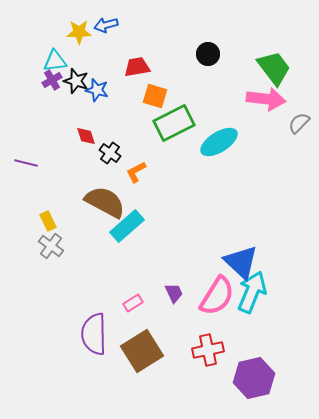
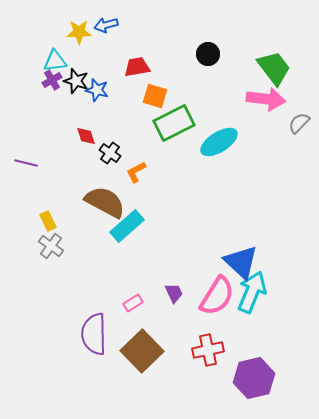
brown square: rotated 12 degrees counterclockwise
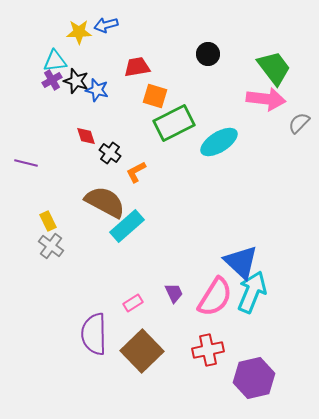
pink semicircle: moved 2 px left, 1 px down
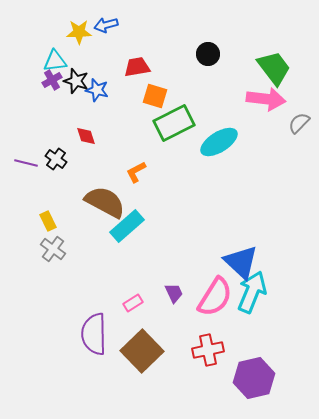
black cross: moved 54 px left, 6 px down
gray cross: moved 2 px right, 3 px down
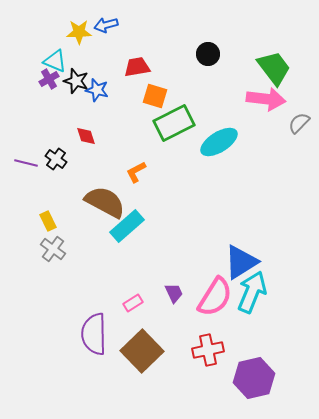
cyan triangle: rotated 30 degrees clockwise
purple cross: moved 3 px left, 1 px up
blue triangle: rotated 45 degrees clockwise
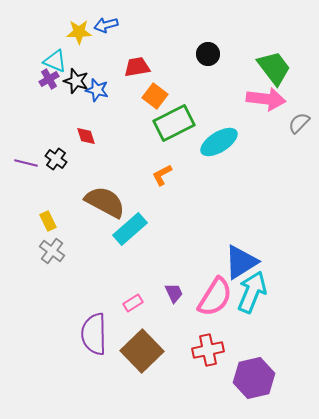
orange square: rotated 20 degrees clockwise
orange L-shape: moved 26 px right, 3 px down
cyan rectangle: moved 3 px right, 3 px down
gray cross: moved 1 px left, 2 px down
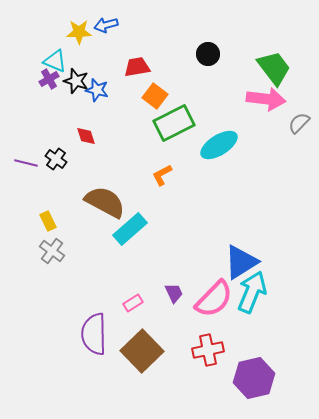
cyan ellipse: moved 3 px down
pink semicircle: moved 1 px left, 2 px down; rotated 12 degrees clockwise
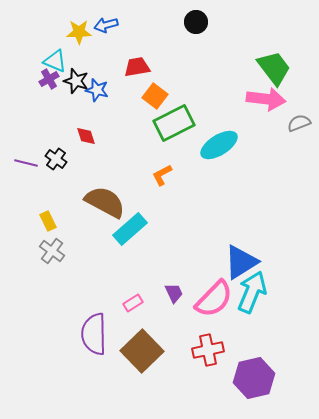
black circle: moved 12 px left, 32 px up
gray semicircle: rotated 25 degrees clockwise
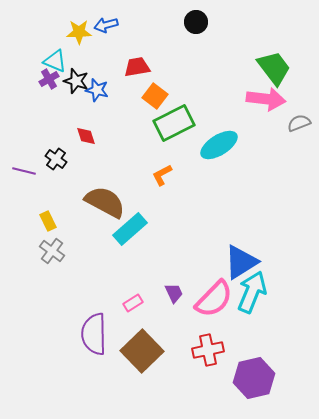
purple line: moved 2 px left, 8 px down
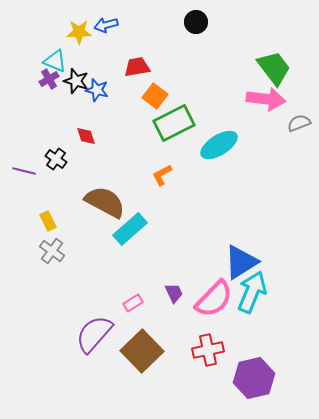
purple semicircle: rotated 42 degrees clockwise
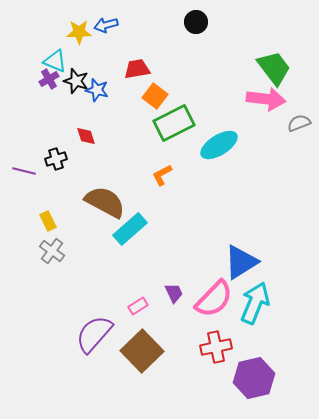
red trapezoid: moved 2 px down
black cross: rotated 35 degrees clockwise
cyan arrow: moved 3 px right, 11 px down
pink rectangle: moved 5 px right, 3 px down
red cross: moved 8 px right, 3 px up
